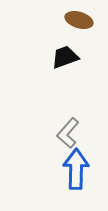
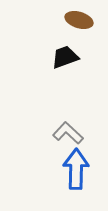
gray L-shape: rotated 92 degrees clockwise
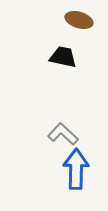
black trapezoid: moved 2 px left; rotated 32 degrees clockwise
gray L-shape: moved 5 px left, 1 px down
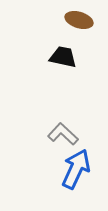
blue arrow: rotated 24 degrees clockwise
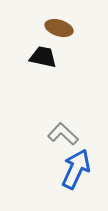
brown ellipse: moved 20 px left, 8 px down
black trapezoid: moved 20 px left
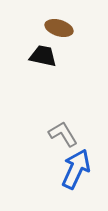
black trapezoid: moved 1 px up
gray L-shape: rotated 16 degrees clockwise
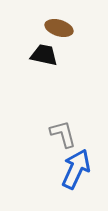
black trapezoid: moved 1 px right, 1 px up
gray L-shape: rotated 16 degrees clockwise
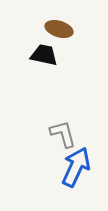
brown ellipse: moved 1 px down
blue arrow: moved 2 px up
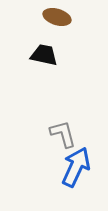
brown ellipse: moved 2 px left, 12 px up
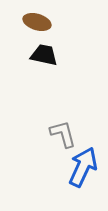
brown ellipse: moved 20 px left, 5 px down
blue arrow: moved 7 px right
